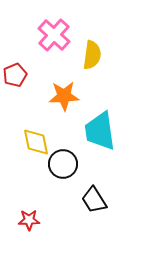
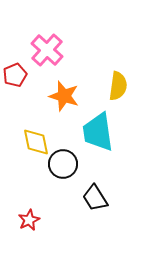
pink cross: moved 7 px left, 15 px down
yellow semicircle: moved 26 px right, 31 px down
orange star: rotated 20 degrees clockwise
cyan trapezoid: moved 2 px left, 1 px down
black trapezoid: moved 1 px right, 2 px up
red star: rotated 25 degrees counterclockwise
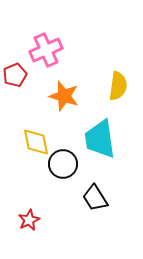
pink cross: moved 1 px left; rotated 24 degrees clockwise
cyan trapezoid: moved 2 px right, 7 px down
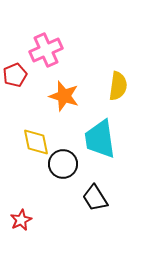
red star: moved 8 px left
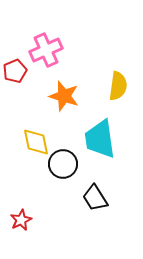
red pentagon: moved 4 px up
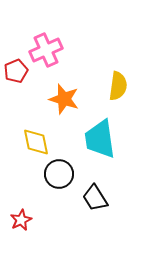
red pentagon: moved 1 px right
orange star: moved 3 px down
black circle: moved 4 px left, 10 px down
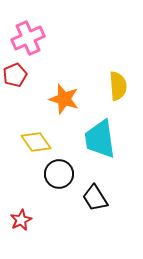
pink cross: moved 18 px left, 12 px up
red pentagon: moved 1 px left, 4 px down
yellow semicircle: rotated 12 degrees counterclockwise
yellow diamond: rotated 24 degrees counterclockwise
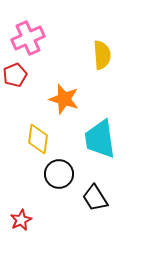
yellow semicircle: moved 16 px left, 31 px up
yellow diamond: moved 2 px right, 3 px up; rotated 44 degrees clockwise
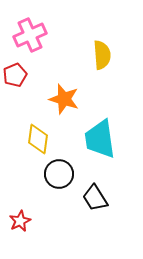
pink cross: moved 2 px right, 3 px up
red star: moved 1 px left, 1 px down
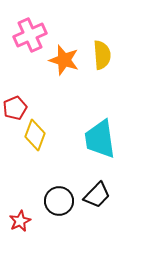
red pentagon: moved 33 px down
orange star: moved 39 px up
yellow diamond: moved 3 px left, 4 px up; rotated 12 degrees clockwise
black circle: moved 27 px down
black trapezoid: moved 2 px right, 3 px up; rotated 104 degrees counterclockwise
